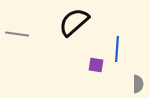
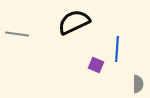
black semicircle: rotated 16 degrees clockwise
purple square: rotated 14 degrees clockwise
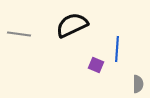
black semicircle: moved 2 px left, 3 px down
gray line: moved 2 px right
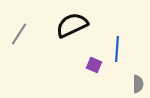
gray line: rotated 65 degrees counterclockwise
purple square: moved 2 px left
